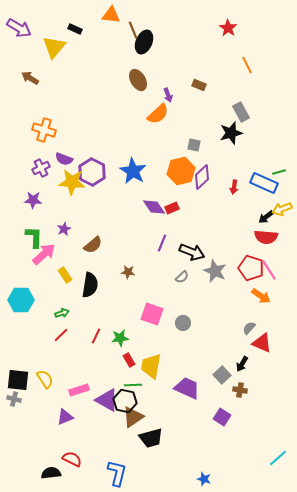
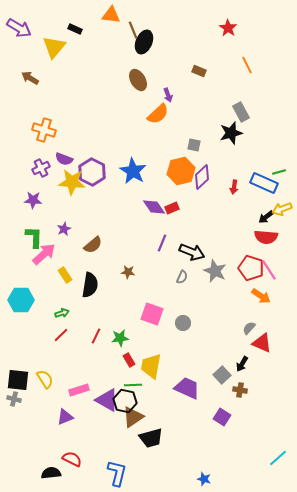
brown rectangle at (199, 85): moved 14 px up
gray semicircle at (182, 277): rotated 24 degrees counterclockwise
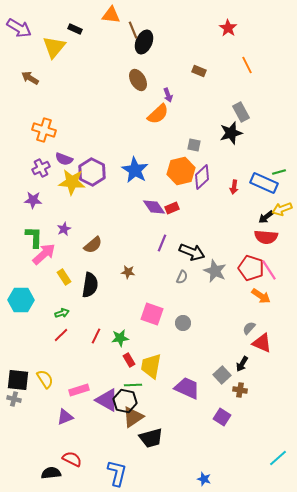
blue star at (133, 171): moved 2 px right, 1 px up
yellow rectangle at (65, 275): moved 1 px left, 2 px down
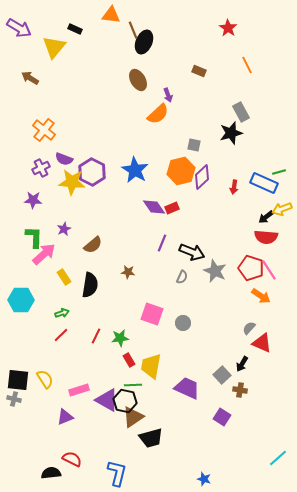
orange cross at (44, 130): rotated 20 degrees clockwise
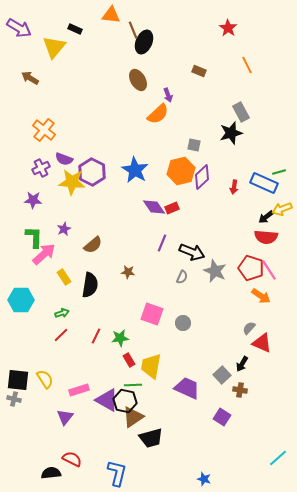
purple triangle at (65, 417): rotated 30 degrees counterclockwise
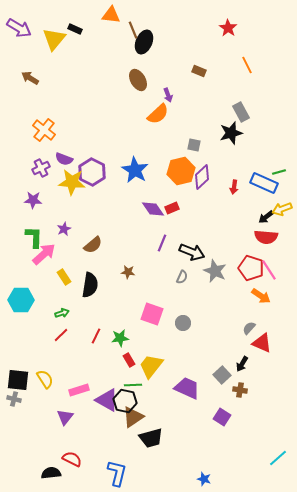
yellow triangle at (54, 47): moved 8 px up
purple diamond at (154, 207): moved 1 px left, 2 px down
yellow trapezoid at (151, 366): rotated 28 degrees clockwise
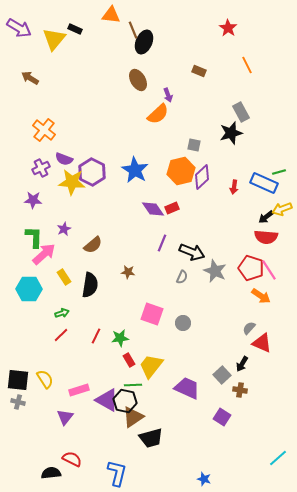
cyan hexagon at (21, 300): moved 8 px right, 11 px up
gray cross at (14, 399): moved 4 px right, 3 px down
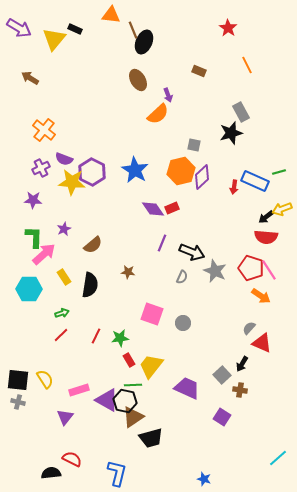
blue rectangle at (264, 183): moved 9 px left, 2 px up
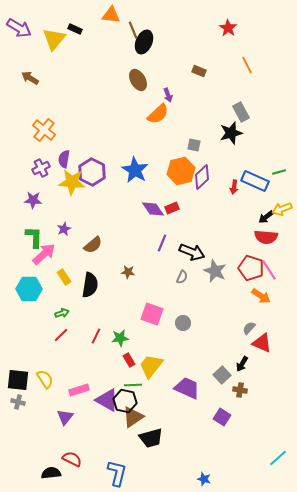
purple semicircle at (64, 159): rotated 78 degrees clockwise
